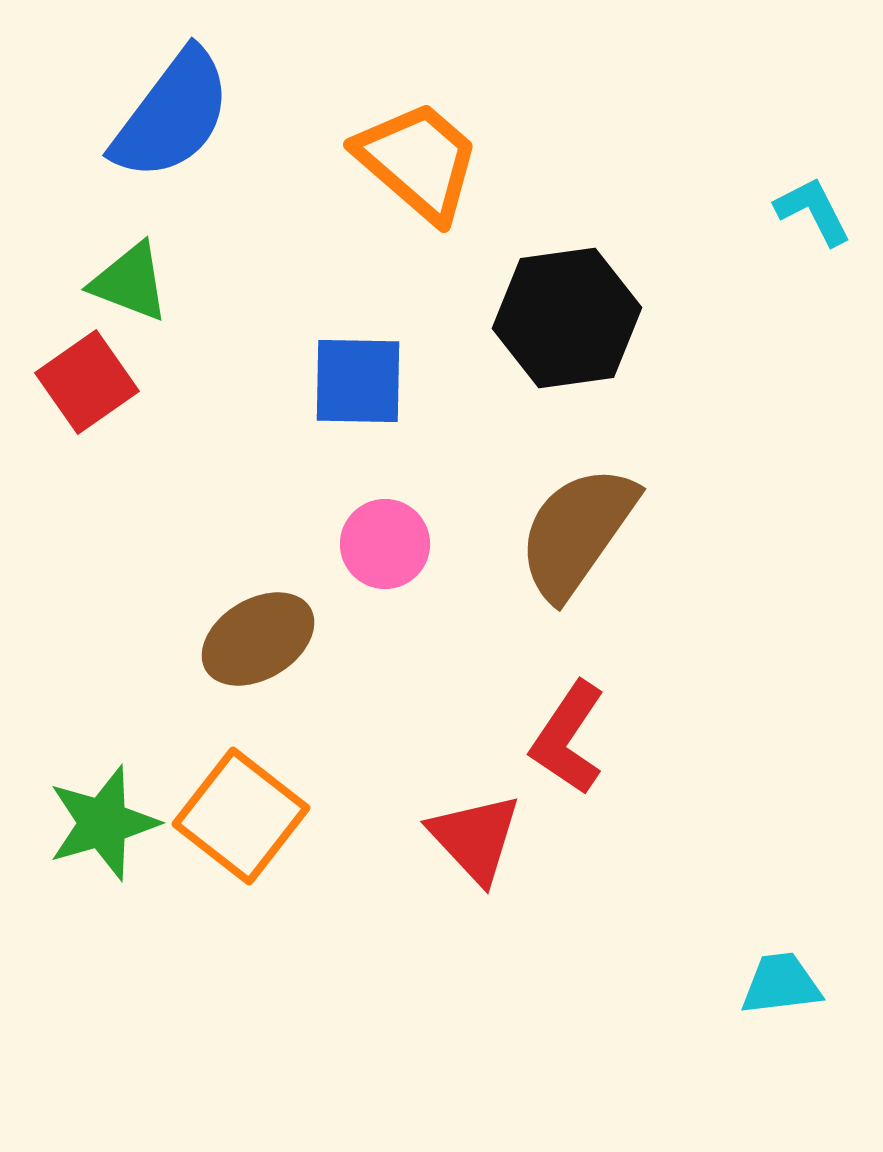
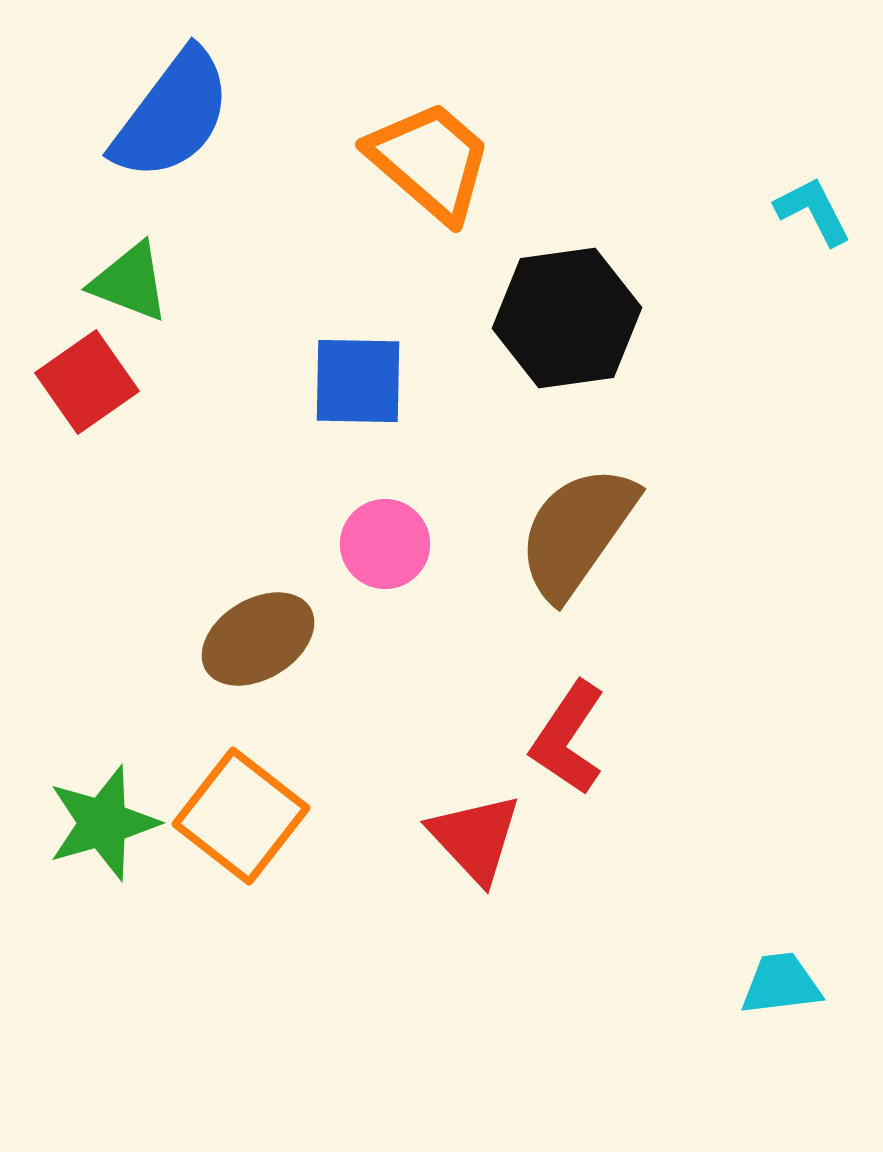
orange trapezoid: moved 12 px right
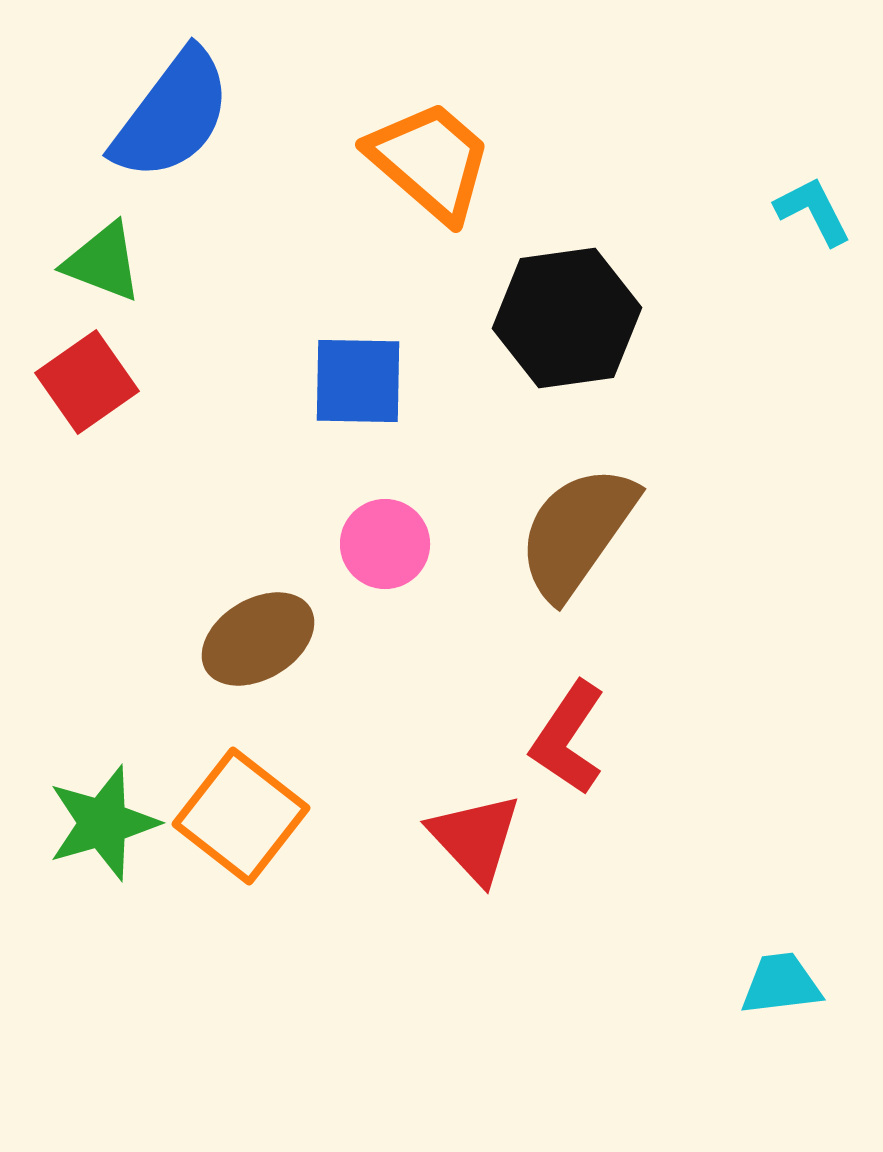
green triangle: moved 27 px left, 20 px up
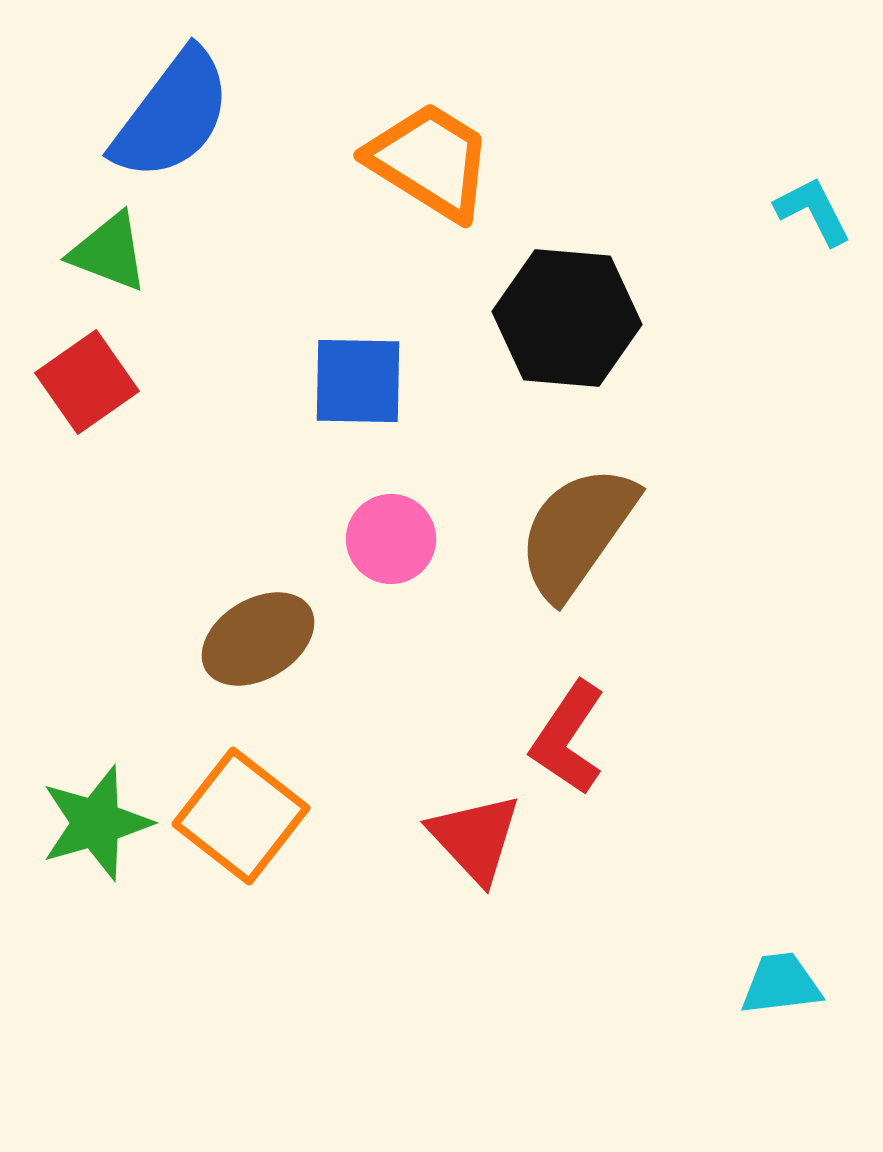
orange trapezoid: rotated 9 degrees counterclockwise
green triangle: moved 6 px right, 10 px up
black hexagon: rotated 13 degrees clockwise
pink circle: moved 6 px right, 5 px up
green star: moved 7 px left
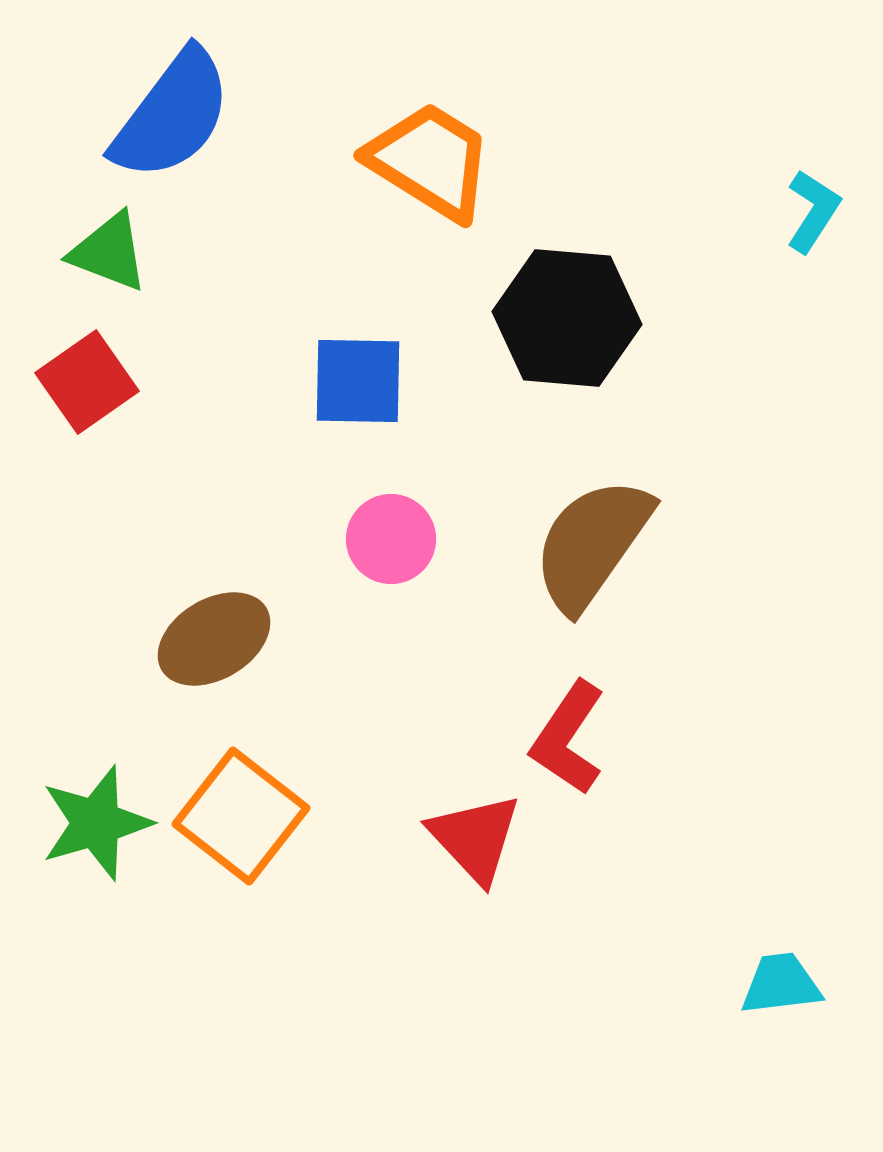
cyan L-shape: rotated 60 degrees clockwise
brown semicircle: moved 15 px right, 12 px down
brown ellipse: moved 44 px left
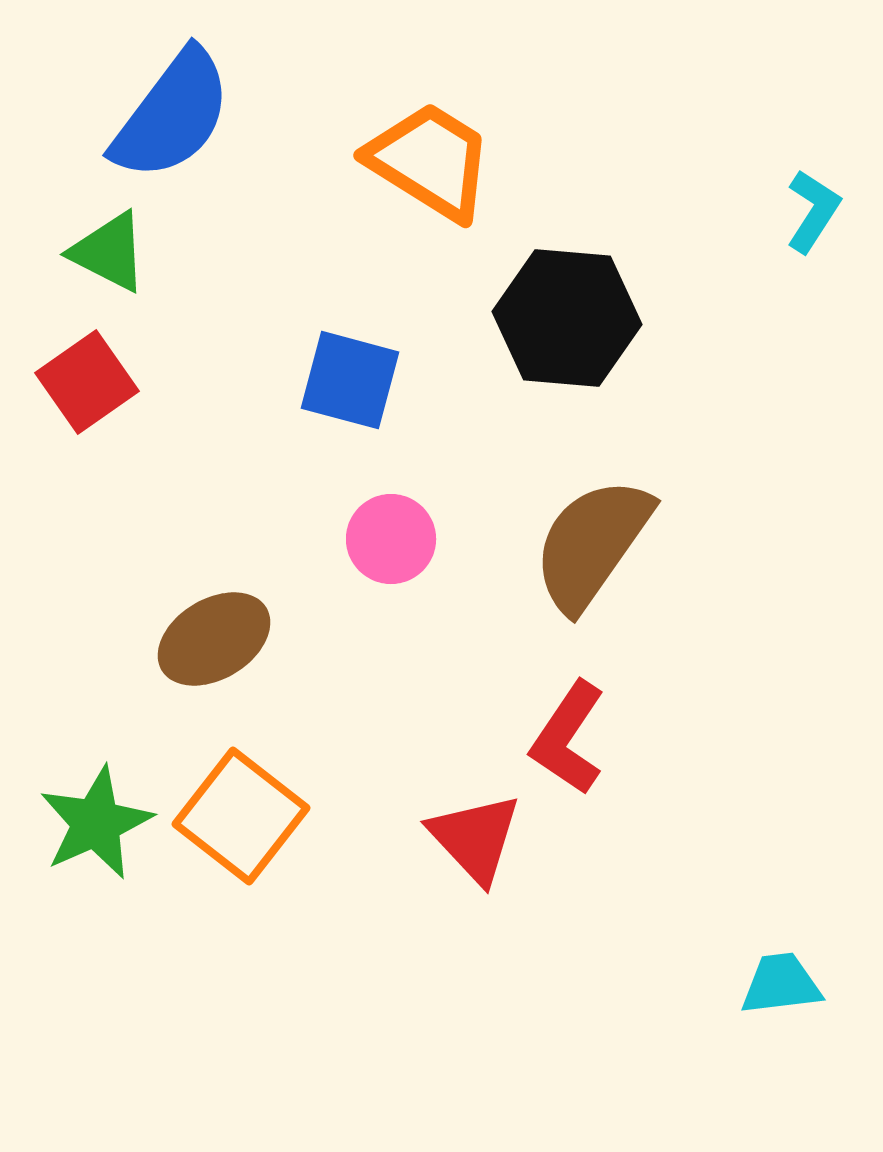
green triangle: rotated 6 degrees clockwise
blue square: moved 8 px left, 1 px up; rotated 14 degrees clockwise
green star: rotated 8 degrees counterclockwise
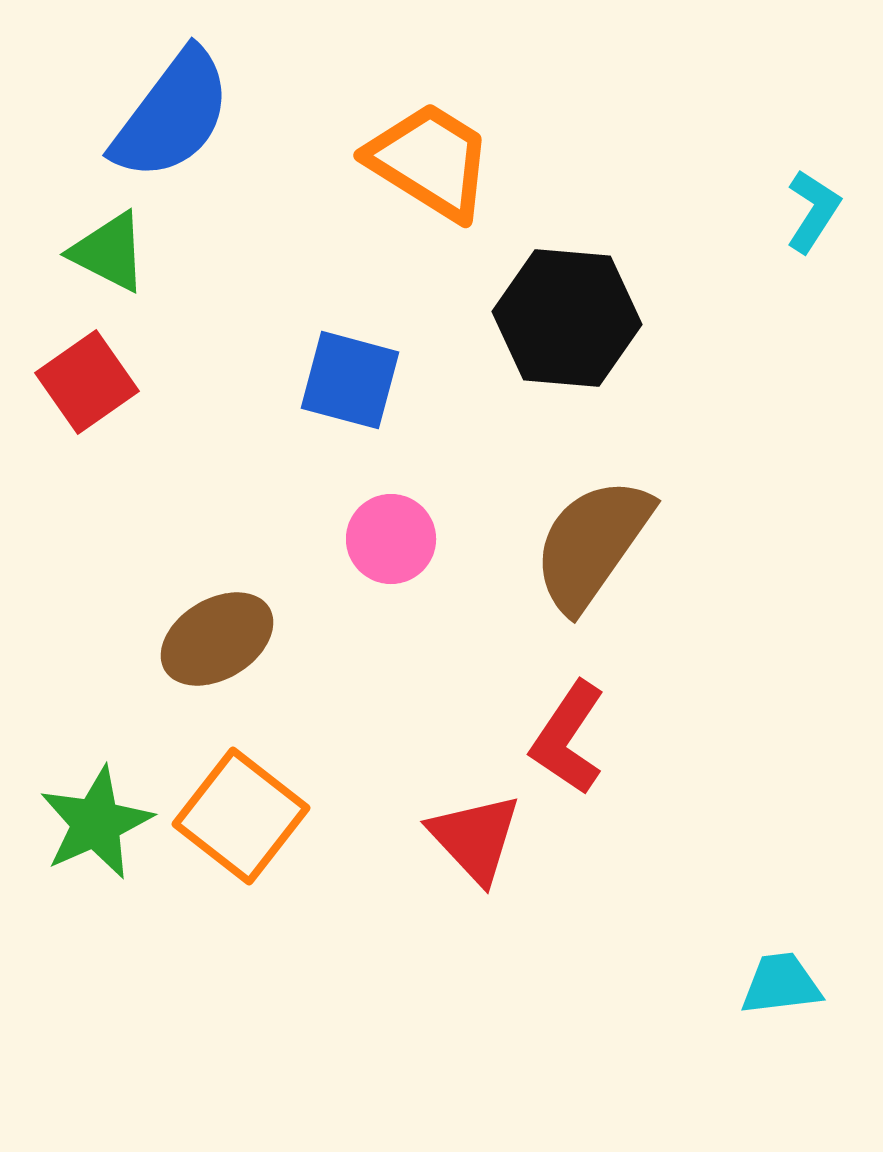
brown ellipse: moved 3 px right
